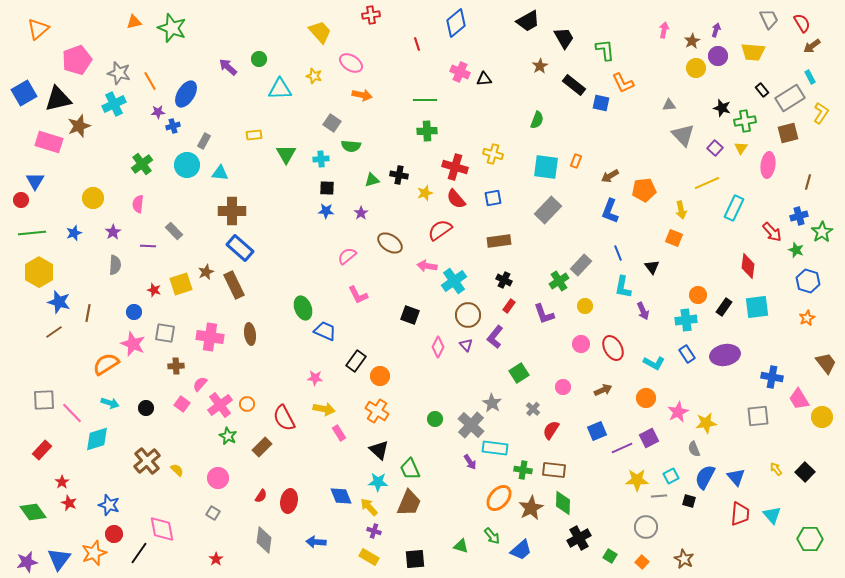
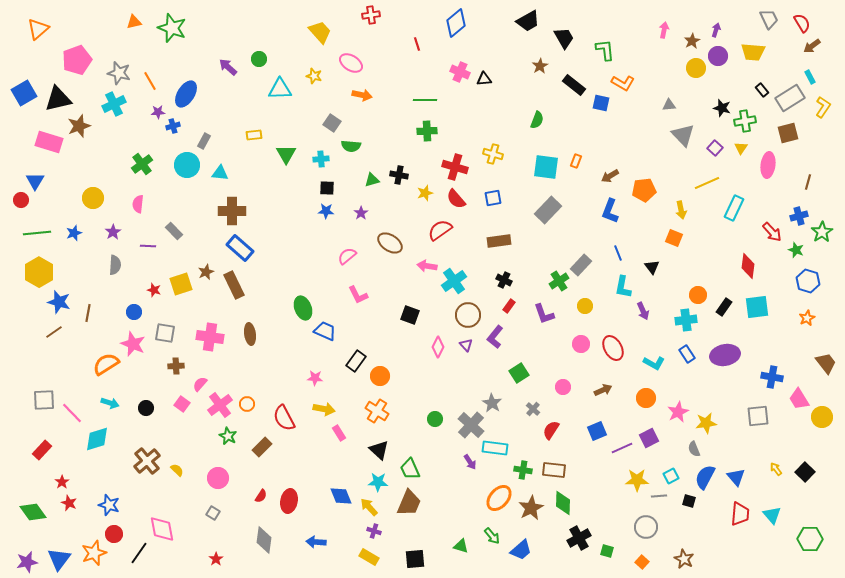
orange L-shape at (623, 83): rotated 35 degrees counterclockwise
yellow L-shape at (821, 113): moved 2 px right, 6 px up
green line at (32, 233): moved 5 px right
green square at (610, 556): moved 3 px left, 5 px up; rotated 16 degrees counterclockwise
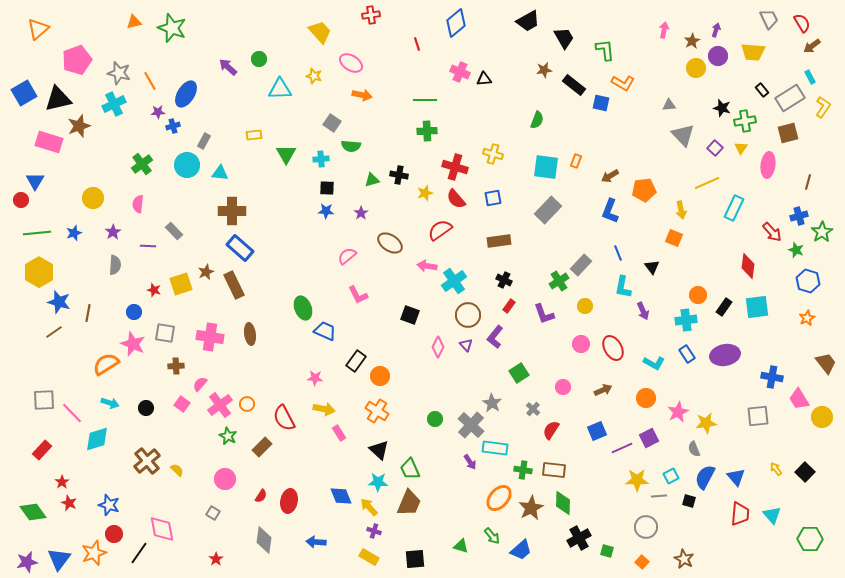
brown star at (540, 66): moved 4 px right, 4 px down; rotated 21 degrees clockwise
pink circle at (218, 478): moved 7 px right, 1 px down
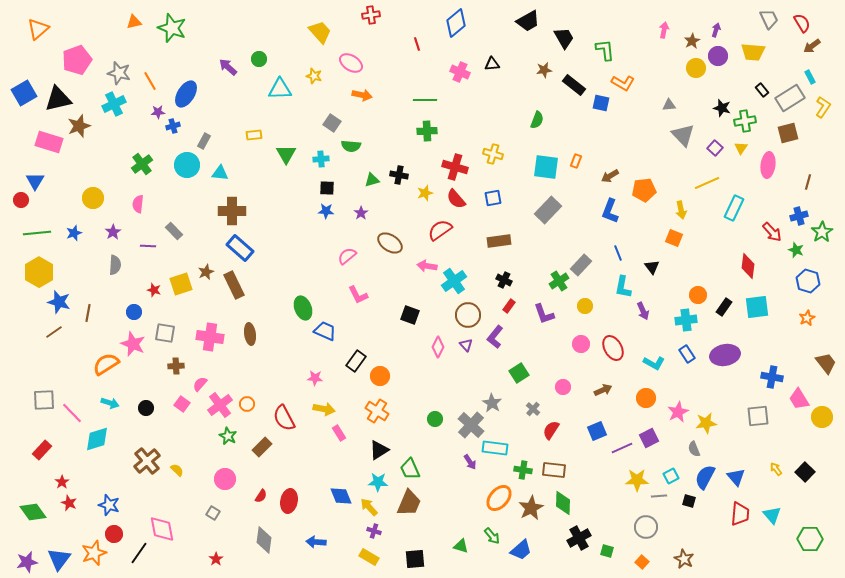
black triangle at (484, 79): moved 8 px right, 15 px up
black triangle at (379, 450): rotated 45 degrees clockwise
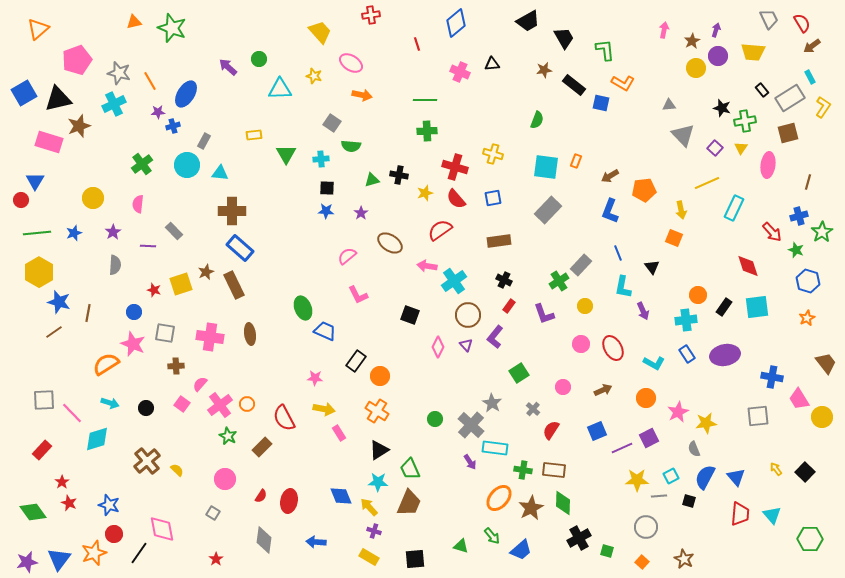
red diamond at (748, 266): rotated 25 degrees counterclockwise
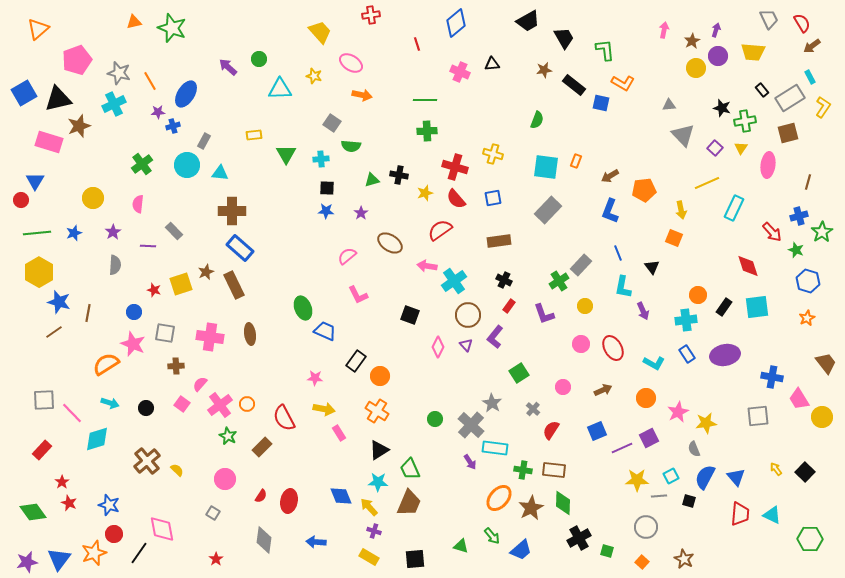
cyan triangle at (772, 515): rotated 24 degrees counterclockwise
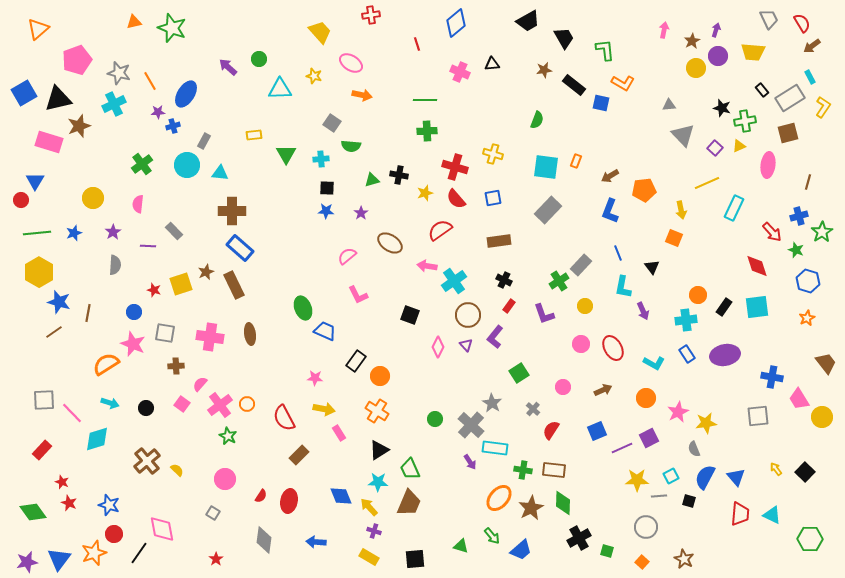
yellow triangle at (741, 148): moved 2 px left, 2 px up; rotated 32 degrees clockwise
red diamond at (748, 266): moved 9 px right
brown rectangle at (262, 447): moved 37 px right, 8 px down
red star at (62, 482): rotated 16 degrees counterclockwise
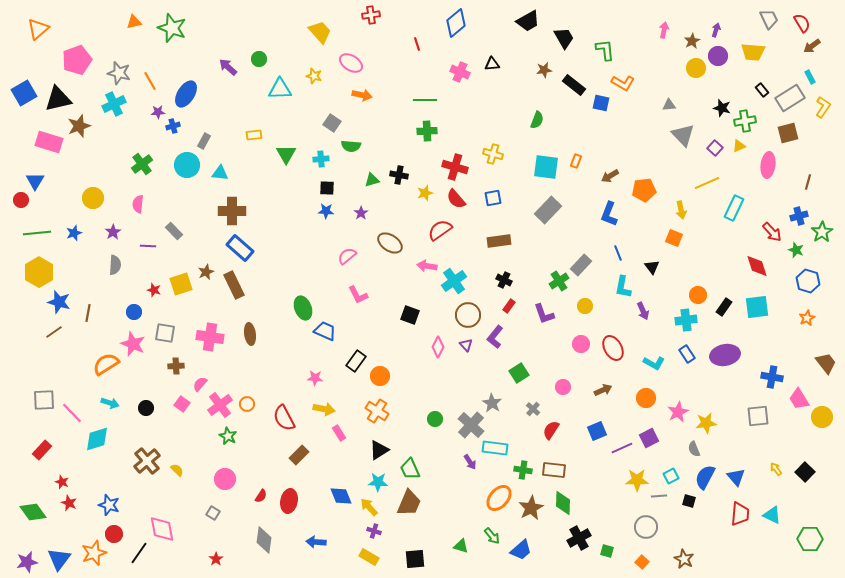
blue L-shape at (610, 211): moved 1 px left, 3 px down
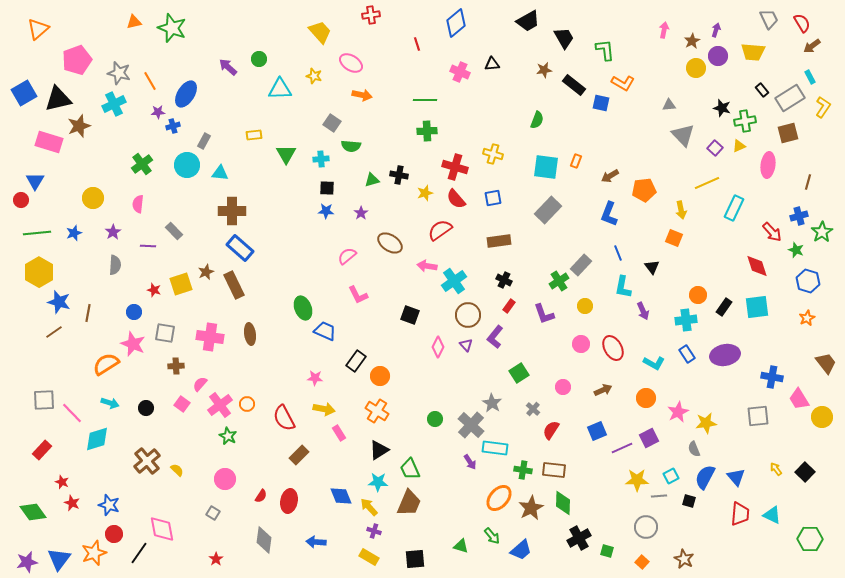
red star at (69, 503): moved 3 px right
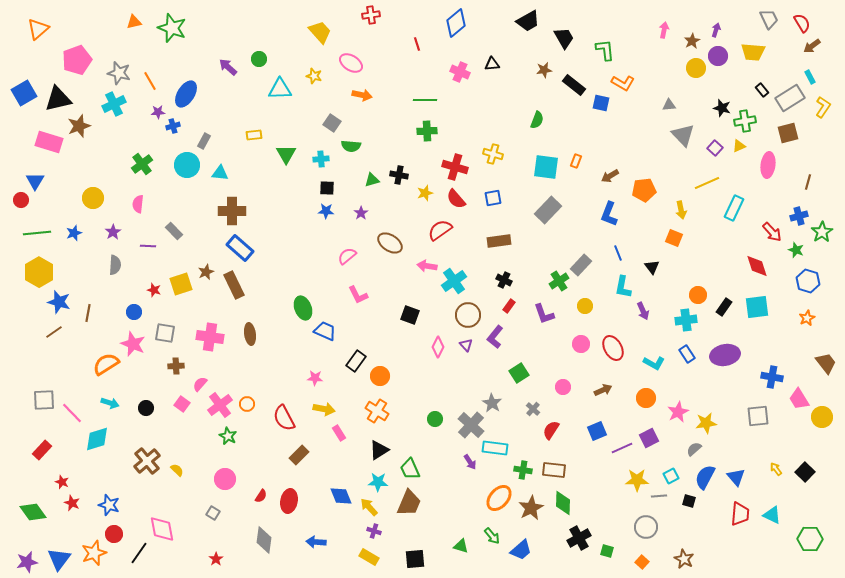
gray semicircle at (694, 449): rotated 70 degrees clockwise
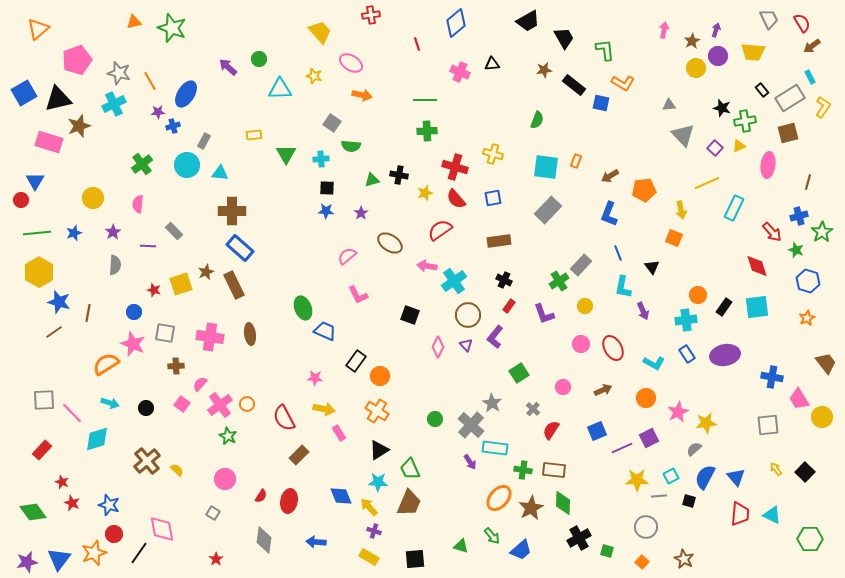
gray square at (758, 416): moved 10 px right, 9 px down
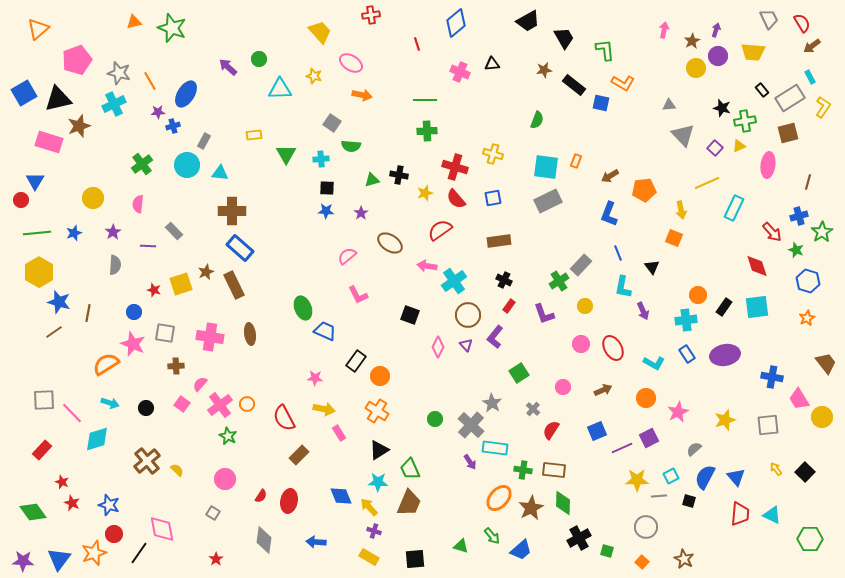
gray rectangle at (548, 210): moved 9 px up; rotated 20 degrees clockwise
yellow star at (706, 423): moved 19 px right, 3 px up; rotated 10 degrees counterclockwise
purple star at (27, 562): moved 4 px left, 1 px up; rotated 15 degrees clockwise
